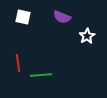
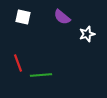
purple semicircle: rotated 18 degrees clockwise
white star: moved 2 px up; rotated 14 degrees clockwise
red line: rotated 12 degrees counterclockwise
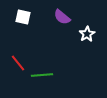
white star: rotated 14 degrees counterclockwise
red line: rotated 18 degrees counterclockwise
green line: moved 1 px right
